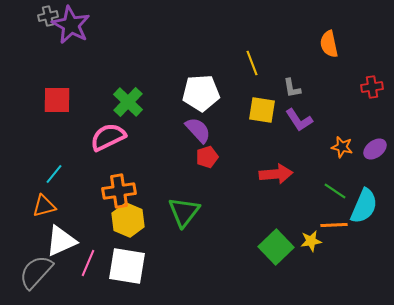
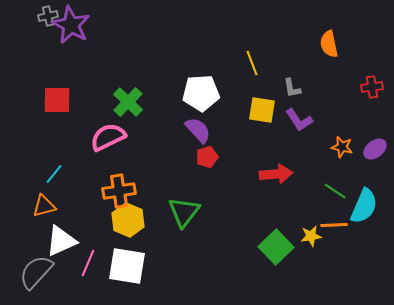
yellow star: moved 5 px up
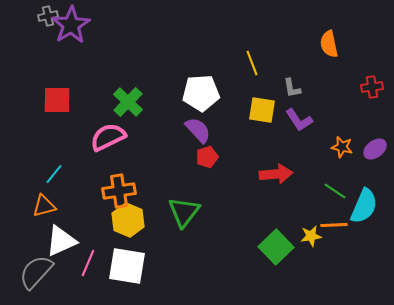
purple star: rotated 12 degrees clockwise
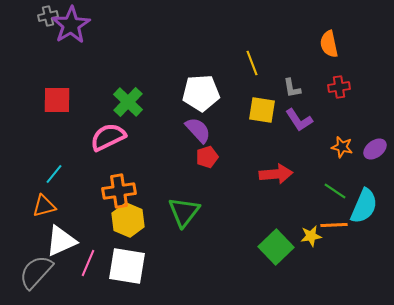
red cross: moved 33 px left
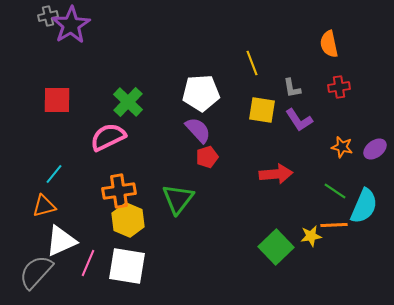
green triangle: moved 6 px left, 13 px up
